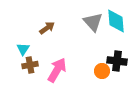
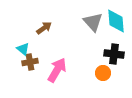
brown arrow: moved 3 px left
cyan triangle: rotated 24 degrees counterclockwise
black cross: moved 3 px left, 7 px up
brown cross: moved 3 px up
orange circle: moved 1 px right, 2 px down
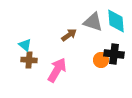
gray triangle: rotated 30 degrees counterclockwise
brown arrow: moved 25 px right, 7 px down
cyan triangle: moved 2 px right, 4 px up
brown cross: moved 1 px left, 2 px up; rotated 14 degrees clockwise
orange circle: moved 2 px left, 13 px up
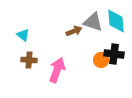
brown arrow: moved 5 px right, 4 px up; rotated 14 degrees clockwise
cyan triangle: moved 2 px left, 10 px up
pink arrow: rotated 10 degrees counterclockwise
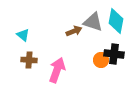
cyan diamond: rotated 15 degrees clockwise
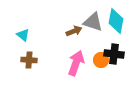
pink arrow: moved 19 px right, 7 px up
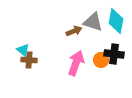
cyan triangle: moved 15 px down
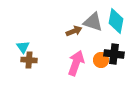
cyan triangle: moved 3 px up; rotated 16 degrees clockwise
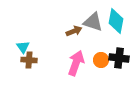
black cross: moved 5 px right, 4 px down
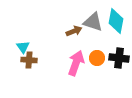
orange circle: moved 4 px left, 2 px up
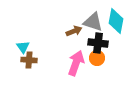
black cross: moved 21 px left, 15 px up
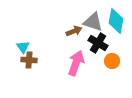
black cross: rotated 24 degrees clockwise
orange circle: moved 15 px right, 3 px down
